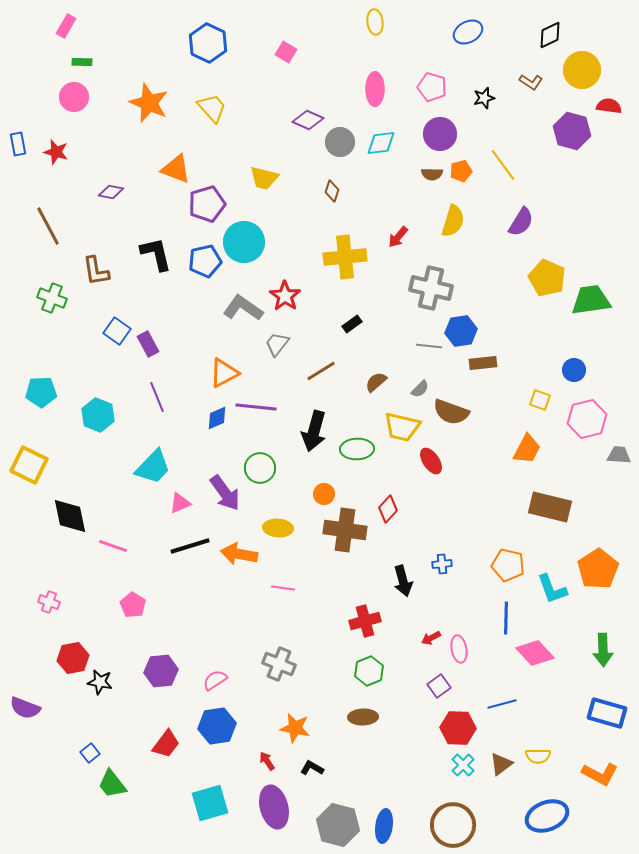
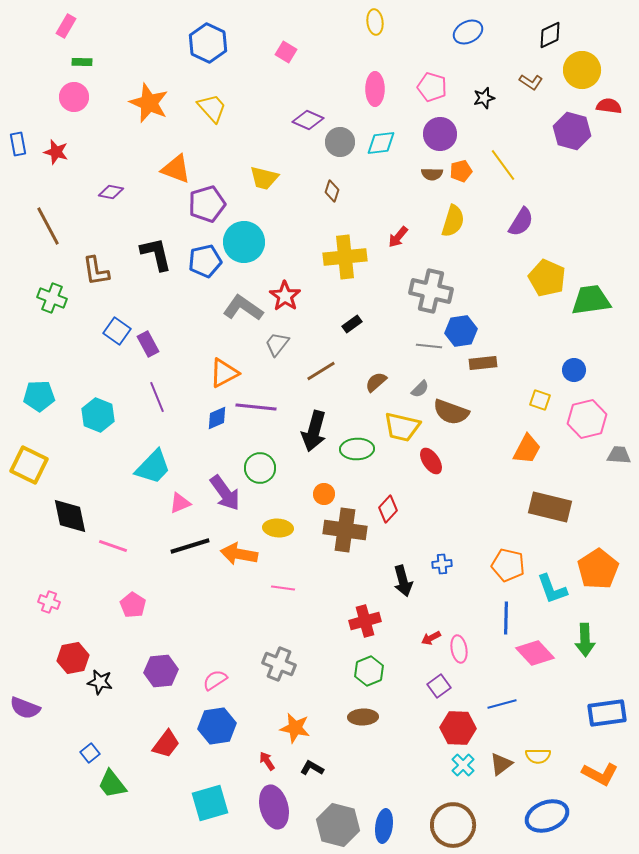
gray cross at (431, 288): moved 3 px down
cyan pentagon at (41, 392): moved 2 px left, 4 px down
green arrow at (603, 650): moved 18 px left, 10 px up
blue rectangle at (607, 713): rotated 24 degrees counterclockwise
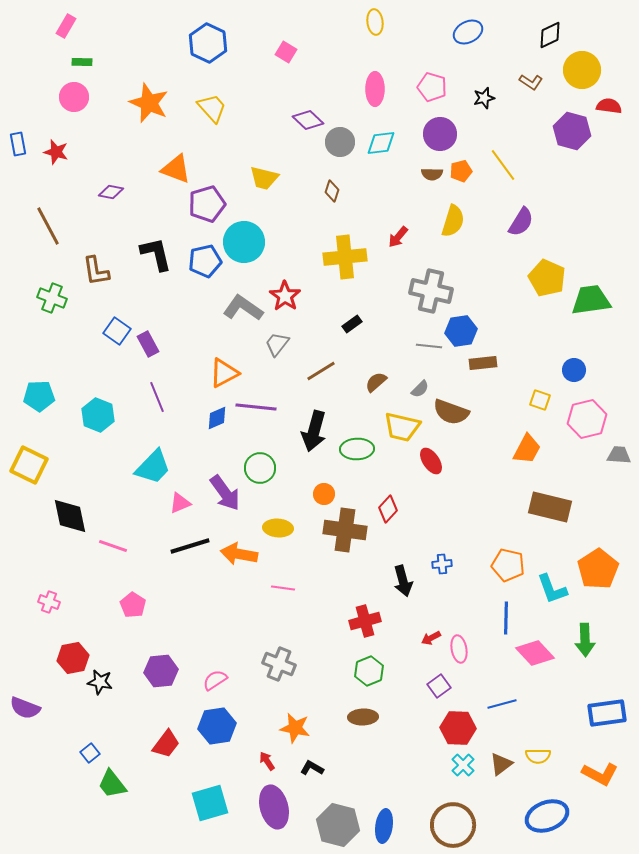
purple diamond at (308, 120): rotated 20 degrees clockwise
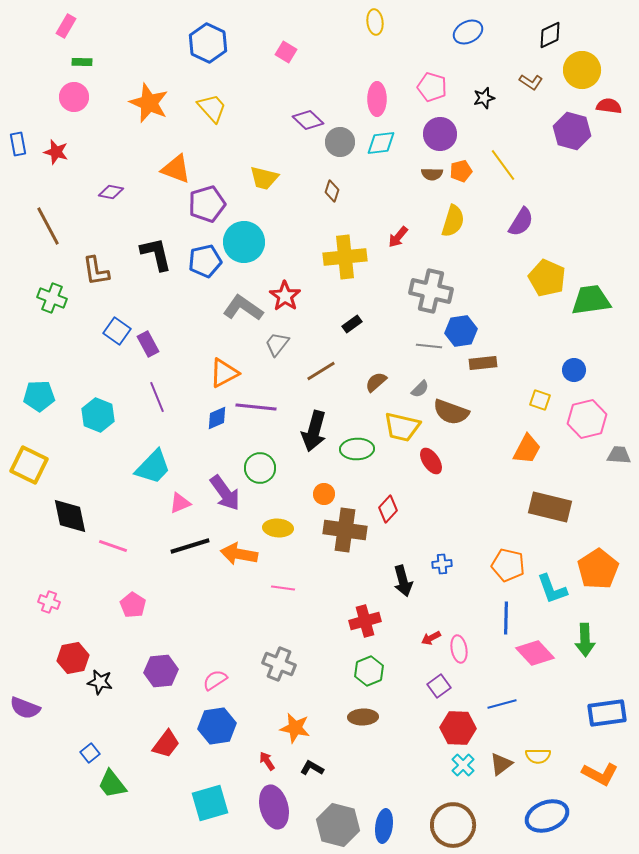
pink ellipse at (375, 89): moved 2 px right, 10 px down
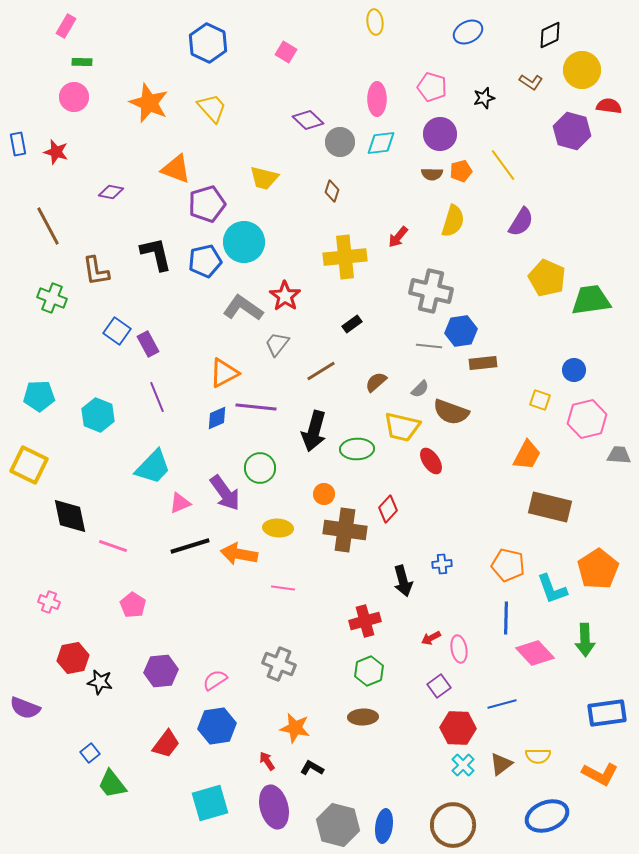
orange trapezoid at (527, 449): moved 6 px down
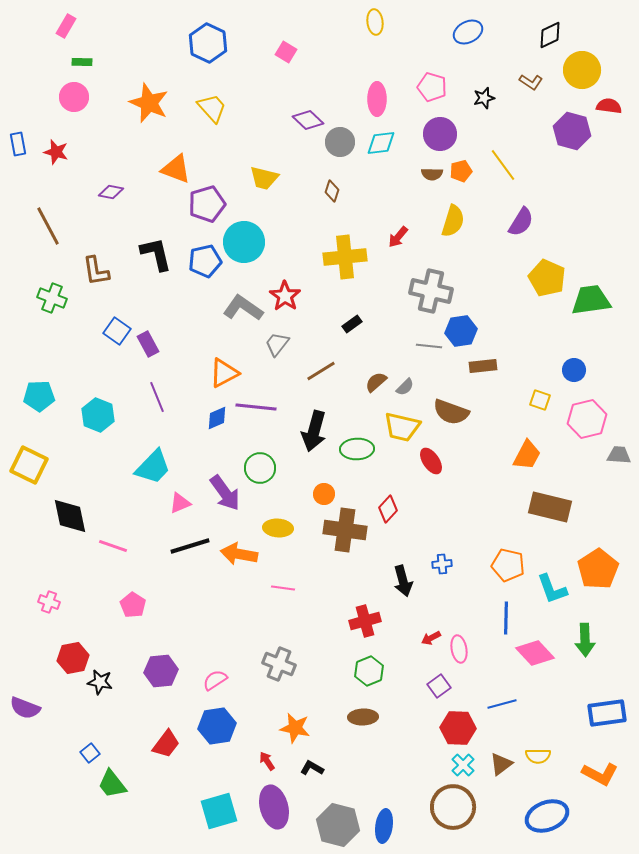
brown rectangle at (483, 363): moved 3 px down
gray semicircle at (420, 389): moved 15 px left, 2 px up
cyan square at (210, 803): moved 9 px right, 8 px down
brown circle at (453, 825): moved 18 px up
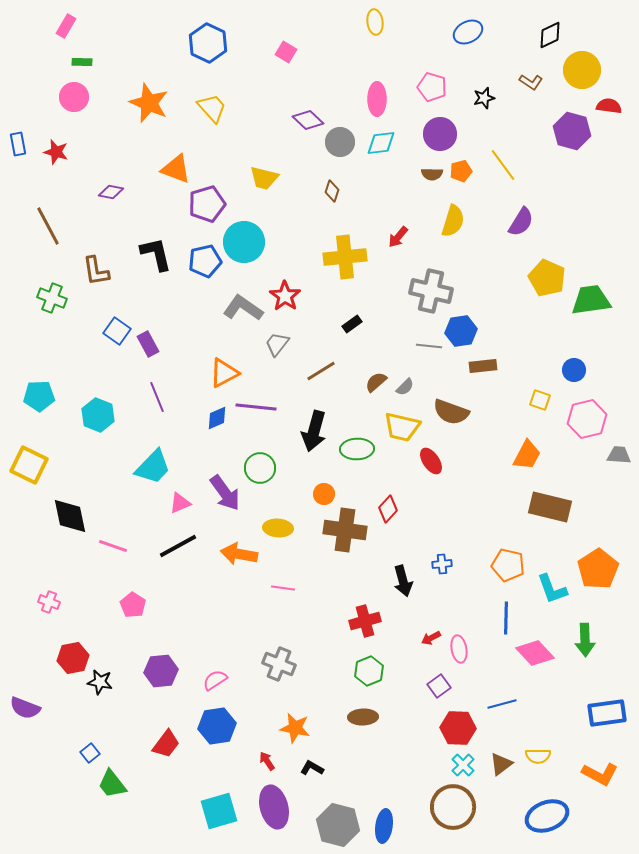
black line at (190, 546): moved 12 px left; rotated 12 degrees counterclockwise
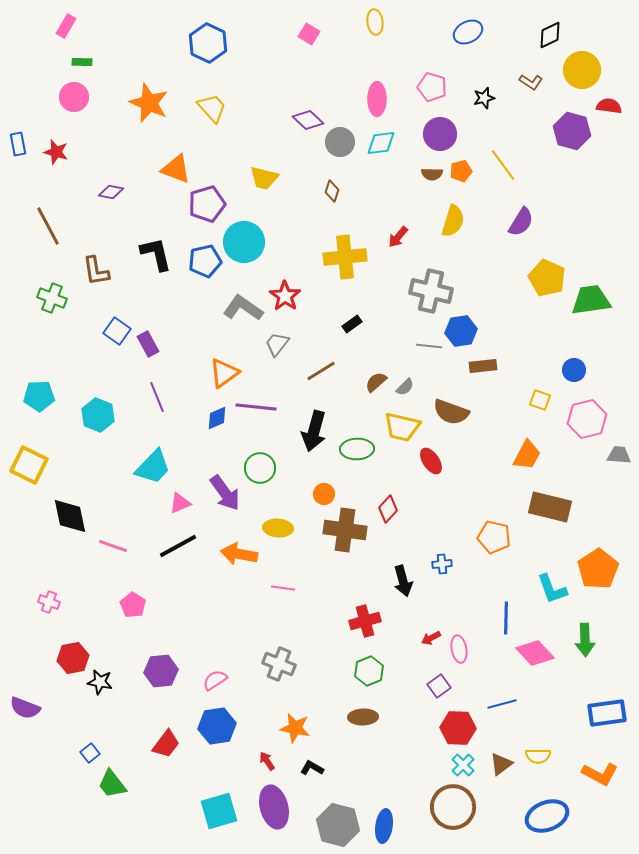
pink square at (286, 52): moved 23 px right, 18 px up
orange triangle at (224, 373): rotated 8 degrees counterclockwise
orange pentagon at (508, 565): moved 14 px left, 28 px up
